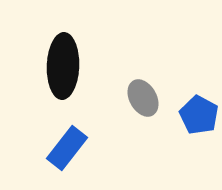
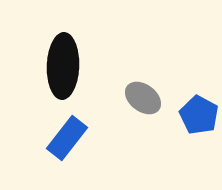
gray ellipse: rotated 24 degrees counterclockwise
blue rectangle: moved 10 px up
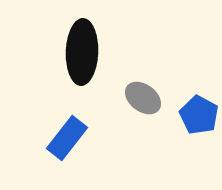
black ellipse: moved 19 px right, 14 px up
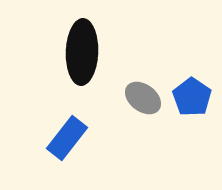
blue pentagon: moved 7 px left, 18 px up; rotated 6 degrees clockwise
